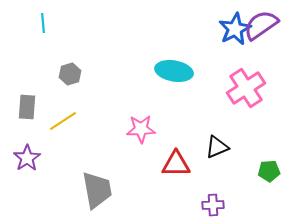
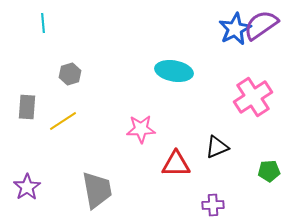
pink cross: moved 7 px right, 9 px down
purple star: moved 29 px down
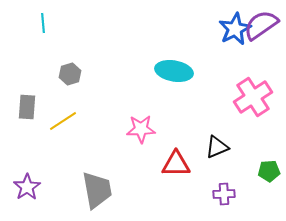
purple cross: moved 11 px right, 11 px up
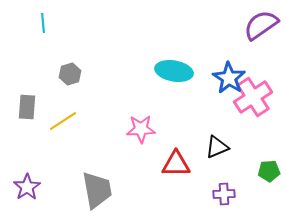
blue star: moved 6 px left, 49 px down; rotated 12 degrees counterclockwise
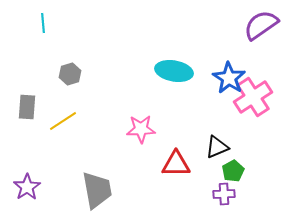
green pentagon: moved 36 px left; rotated 25 degrees counterclockwise
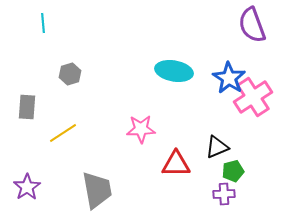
purple semicircle: moved 9 px left; rotated 75 degrees counterclockwise
yellow line: moved 12 px down
green pentagon: rotated 15 degrees clockwise
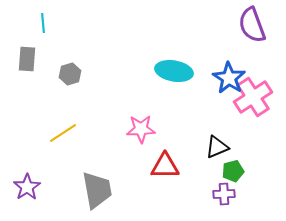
gray rectangle: moved 48 px up
red triangle: moved 11 px left, 2 px down
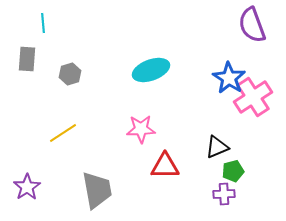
cyan ellipse: moved 23 px left, 1 px up; rotated 30 degrees counterclockwise
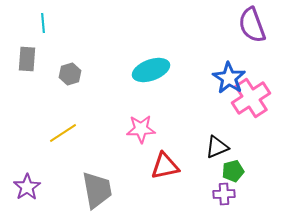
pink cross: moved 2 px left, 1 px down
red triangle: rotated 12 degrees counterclockwise
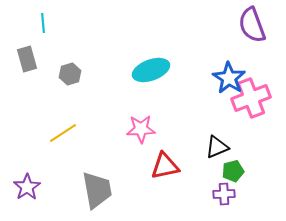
gray rectangle: rotated 20 degrees counterclockwise
pink cross: rotated 12 degrees clockwise
